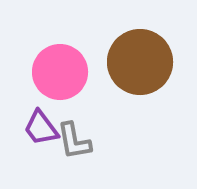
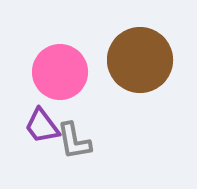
brown circle: moved 2 px up
purple trapezoid: moved 1 px right, 2 px up
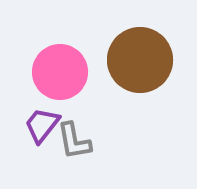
purple trapezoid: moved 1 px up; rotated 75 degrees clockwise
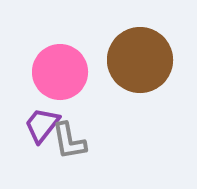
gray L-shape: moved 5 px left
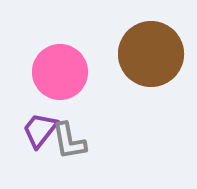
brown circle: moved 11 px right, 6 px up
purple trapezoid: moved 2 px left, 5 px down
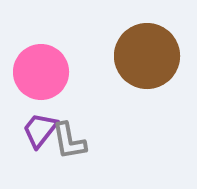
brown circle: moved 4 px left, 2 px down
pink circle: moved 19 px left
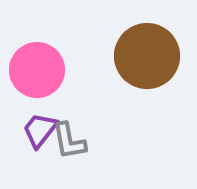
pink circle: moved 4 px left, 2 px up
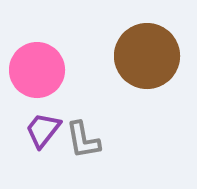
purple trapezoid: moved 3 px right
gray L-shape: moved 14 px right, 1 px up
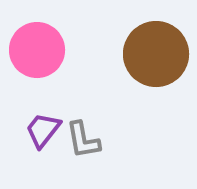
brown circle: moved 9 px right, 2 px up
pink circle: moved 20 px up
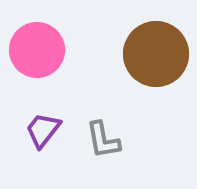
gray L-shape: moved 20 px right
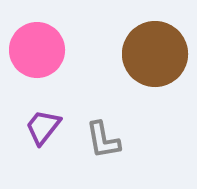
brown circle: moved 1 px left
purple trapezoid: moved 3 px up
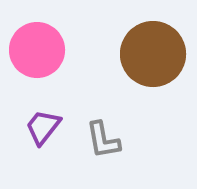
brown circle: moved 2 px left
